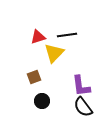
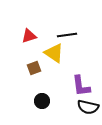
red triangle: moved 9 px left, 1 px up
yellow triangle: rotated 40 degrees counterclockwise
brown square: moved 9 px up
black semicircle: moved 5 px right; rotated 40 degrees counterclockwise
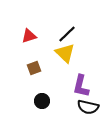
black line: moved 1 px up; rotated 36 degrees counterclockwise
yellow triangle: moved 11 px right; rotated 10 degrees clockwise
purple L-shape: rotated 20 degrees clockwise
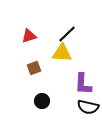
yellow triangle: moved 3 px left; rotated 40 degrees counterclockwise
purple L-shape: moved 2 px right, 2 px up; rotated 10 degrees counterclockwise
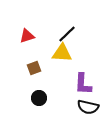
red triangle: moved 2 px left
black circle: moved 3 px left, 3 px up
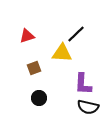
black line: moved 9 px right
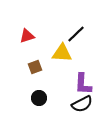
brown square: moved 1 px right, 1 px up
black semicircle: moved 6 px left, 3 px up; rotated 40 degrees counterclockwise
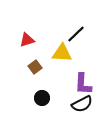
red triangle: moved 4 px down
brown square: rotated 16 degrees counterclockwise
black circle: moved 3 px right
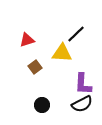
black circle: moved 7 px down
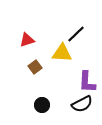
purple L-shape: moved 4 px right, 2 px up
